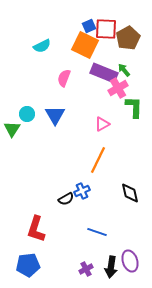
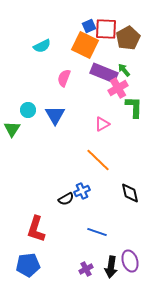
cyan circle: moved 1 px right, 4 px up
orange line: rotated 72 degrees counterclockwise
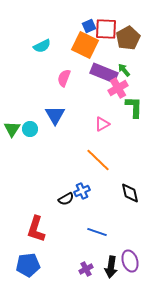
cyan circle: moved 2 px right, 19 px down
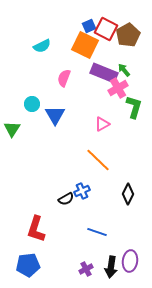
red square: rotated 25 degrees clockwise
brown pentagon: moved 3 px up
green L-shape: rotated 15 degrees clockwise
cyan circle: moved 2 px right, 25 px up
black diamond: moved 2 px left, 1 px down; rotated 40 degrees clockwise
purple ellipse: rotated 25 degrees clockwise
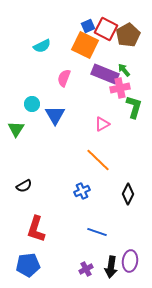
blue square: moved 1 px left
purple rectangle: moved 1 px right, 1 px down
pink cross: moved 2 px right; rotated 18 degrees clockwise
green triangle: moved 4 px right
black semicircle: moved 42 px left, 13 px up
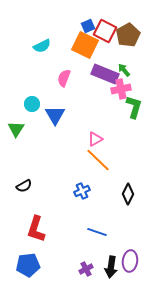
red square: moved 1 px left, 2 px down
pink cross: moved 1 px right, 1 px down
pink triangle: moved 7 px left, 15 px down
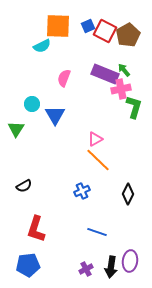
orange square: moved 27 px left, 19 px up; rotated 24 degrees counterclockwise
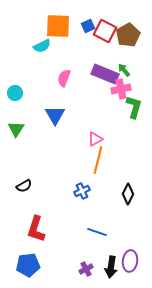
cyan circle: moved 17 px left, 11 px up
orange line: rotated 60 degrees clockwise
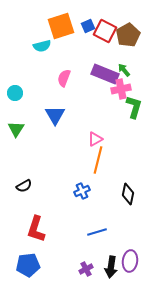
orange square: moved 3 px right; rotated 20 degrees counterclockwise
cyan semicircle: rotated 12 degrees clockwise
black diamond: rotated 15 degrees counterclockwise
blue line: rotated 36 degrees counterclockwise
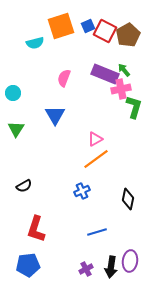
cyan semicircle: moved 7 px left, 3 px up
cyan circle: moved 2 px left
orange line: moved 2 px left, 1 px up; rotated 40 degrees clockwise
black diamond: moved 5 px down
